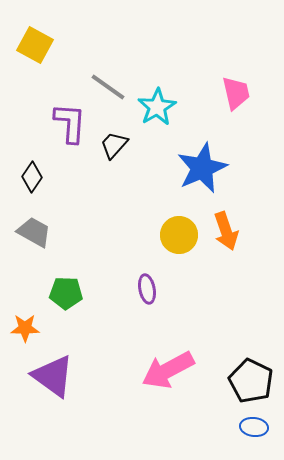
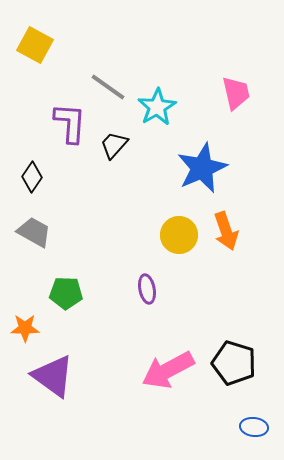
black pentagon: moved 17 px left, 18 px up; rotated 9 degrees counterclockwise
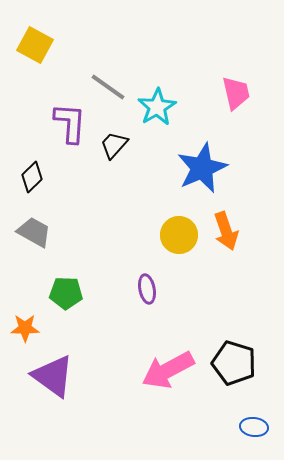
black diamond: rotated 12 degrees clockwise
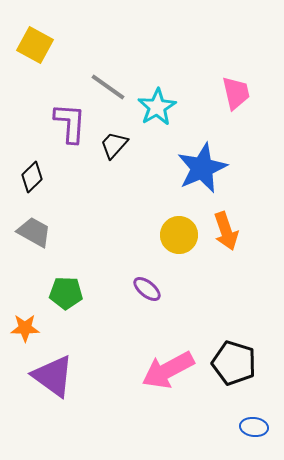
purple ellipse: rotated 40 degrees counterclockwise
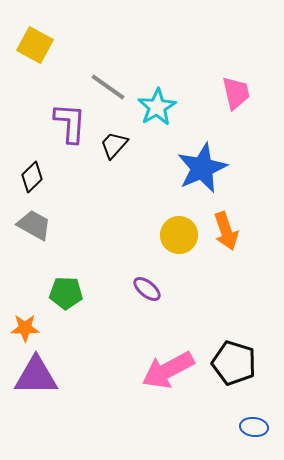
gray trapezoid: moved 7 px up
purple triangle: moved 17 px left; rotated 36 degrees counterclockwise
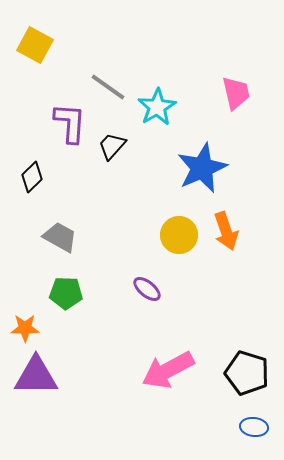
black trapezoid: moved 2 px left, 1 px down
gray trapezoid: moved 26 px right, 12 px down
black pentagon: moved 13 px right, 10 px down
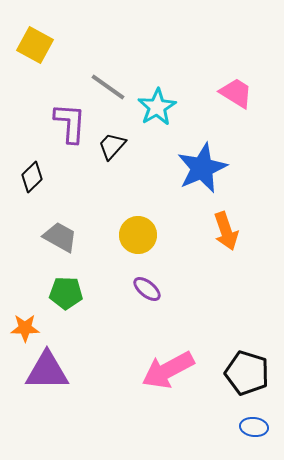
pink trapezoid: rotated 45 degrees counterclockwise
yellow circle: moved 41 px left
purple triangle: moved 11 px right, 5 px up
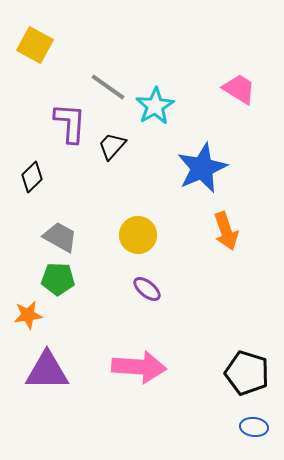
pink trapezoid: moved 3 px right, 4 px up
cyan star: moved 2 px left, 1 px up
green pentagon: moved 8 px left, 14 px up
orange star: moved 3 px right, 13 px up; rotated 8 degrees counterclockwise
pink arrow: moved 29 px left, 3 px up; rotated 148 degrees counterclockwise
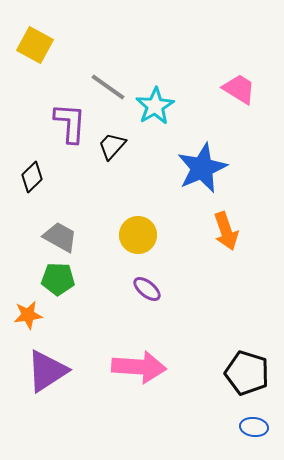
purple triangle: rotated 33 degrees counterclockwise
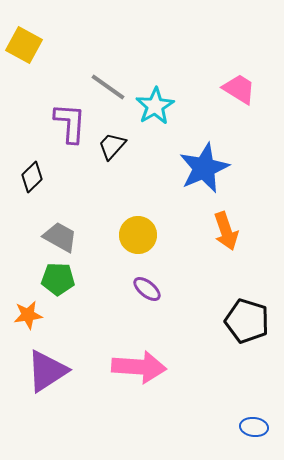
yellow square: moved 11 px left
blue star: moved 2 px right
black pentagon: moved 52 px up
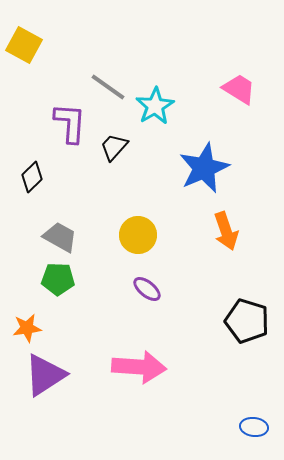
black trapezoid: moved 2 px right, 1 px down
orange star: moved 1 px left, 13 px down
purple triangle: moved 2 px left, 4 px down
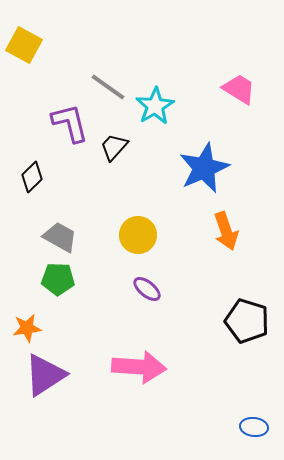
purple L-shape: rotated 18 degrees counterclockwise
